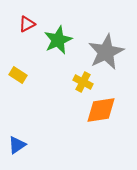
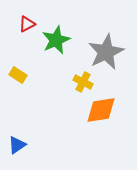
green star: moved 2 px left
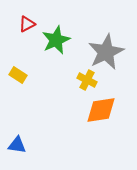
yellow cross: moved 4 px right, 2 px up
blue triangle: rotated 42 degrees clockwise
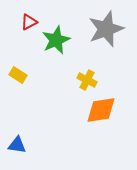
red triangle: moved 2 px right, 2 px up
gray star: moved 23 px up; rotated 6 degrees clockwise
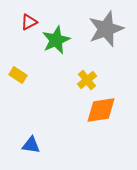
yellow cross: rotated 24 degrees clockwise
blue triangle: moved 14 px right
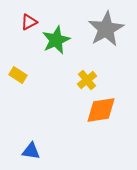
gray star: rotated 9 degrees counterclockwise
blue triangle: moved 6 px down
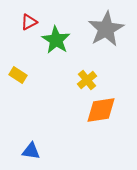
green star: rotated 16 degrees counterclockwise
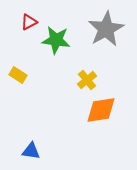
green star: rotated 24 degrees counterclockwise
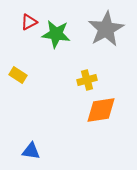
green star: moved 6 px up
yellow cross: rotated 24 degrees clockwise
